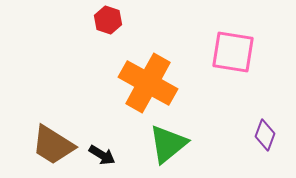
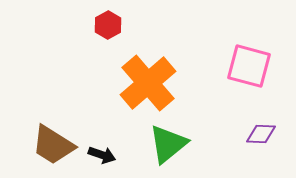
red hexagon: moved 5 px down; rotated 12 degrees clockwise
pink square: moved 16 px right, 14 px down; rotated 6 degrees clockwise
orange cross: rotated 20 degrees clockwise
purple diamond: moved 4 px left, 1 px up; rotated 72 degrees clockwise
black arrow: rotated 12 degrees counterclockwise
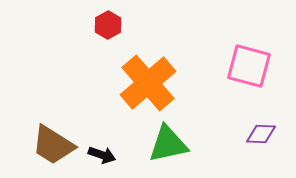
green triangle: rotated 27 degrees clockwise
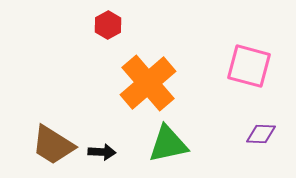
black arrow: moved 3 px up; rotated 16 degrees counterclockwise
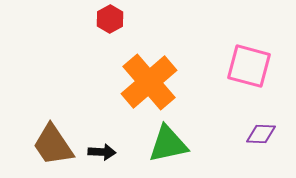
red hexagon: moved 2 px right, 6 px up
orange cross: moved 1 px right, 1 px up
brown trapezoid: rotated 24 degrees clockwise
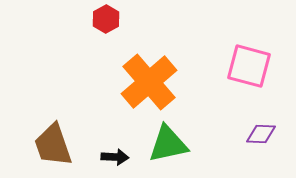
red hexagon: moved 4 px left
brown trapezoid: rotated 15 degrees clockwise
black arrow: moved 13 px right, 5 px down
